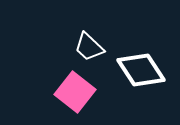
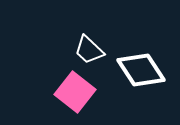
white trapezoid: moved 3 px down
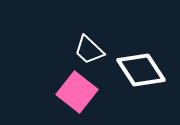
pink square: moved 2 px right
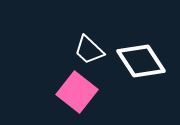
white diamond: moved 9 px up
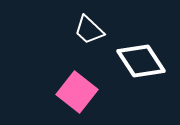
white trapezoid: moved 20 px up
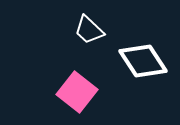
white diamond: moved 2 px right
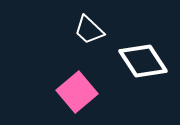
pink square: rotated 12 degrees clockwise
